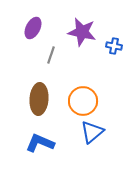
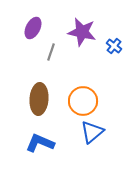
blue cross: rotated 28 degrees clockwise
gray line: moved 3 px up
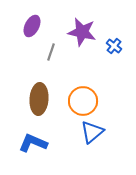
purple ellipse: moved 1 px left, 2 px up
blue L-shape: moved 7 px left
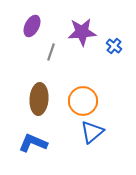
purple star: rotated 16 degrees counterclockwise
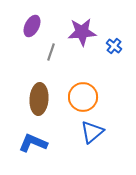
orange circle: moved 4 px up
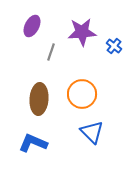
orange circle: moved 1 px left, 3 px up
blue triangle: rotated 35 degrees counterclockwise
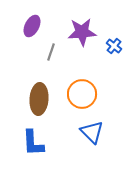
blue L-shape: rotated 116 degrees counterclockwise
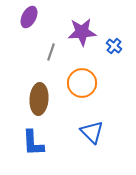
purple ellipse: moved 3 px left, 9 px up
orange circle: moved 11 px up
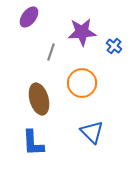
purple ellipse: rotated 10 degrees clockwise
brown ellipse: rotated 20 degrees counterclockwise
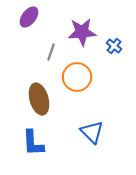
orange circle: moved 5 px left, 6 px up
